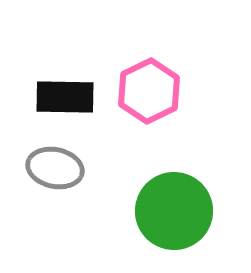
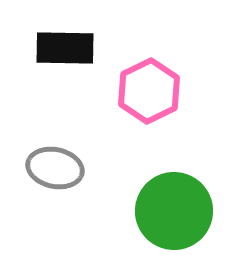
black rectangle: moved 49 px up
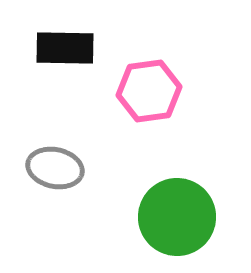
pink hexagon: rotated 18 degrees clockwise
green circle: moved 3 px right, 6 px down
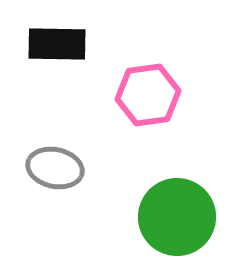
black rectangle: moved 8 px left, 4 px up
pink hexagon: moved 1 px left, 4 px down
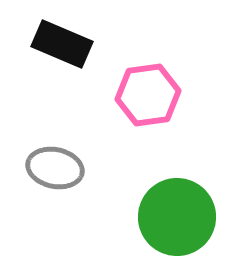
black rectangle: moved 5 px right; rotated 22 degrees clockwise
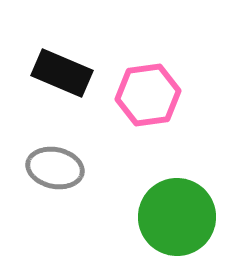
black rectangle: moved 29 px down
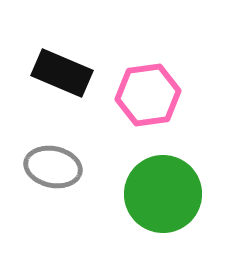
gray ellipse: moved 2 px left, 1 px up
green circle: moved 14 px left, 23 px up
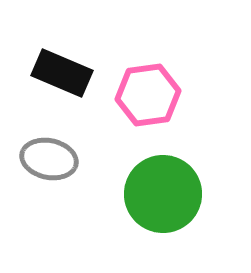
gray ellipse: moved 4 px left, 8 px up
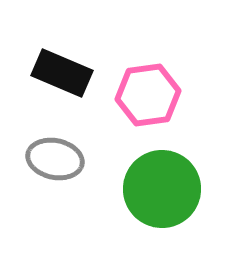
gray ellipse: moved 6 px right
green circle: moved 1 px left, 5 px up
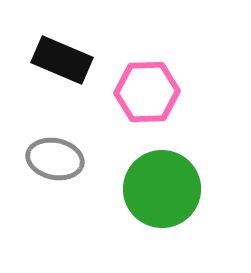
black rectangle: moved 13 px up
pink hexagon: moved 1 px left, 3 px up; rotated 6 degrees clockwise
